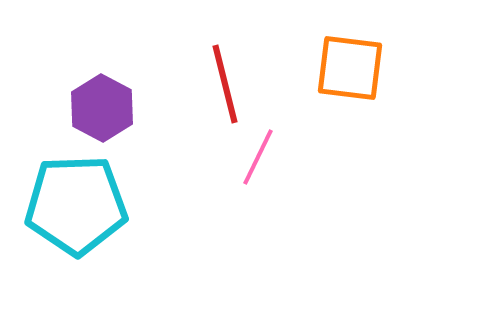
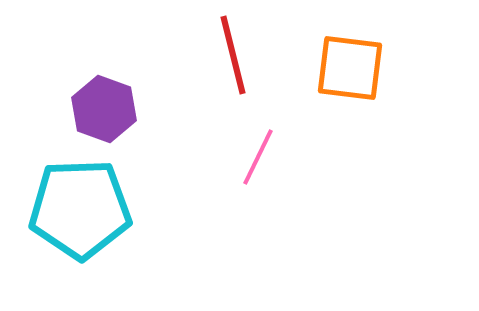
red line: moved 8 px right, 29 px up
purple hexagon: moved 2 px right, 1 px down; rotated 8 degrees counterclockwise
cyan pentagon: moved 4 px right, 4 px down
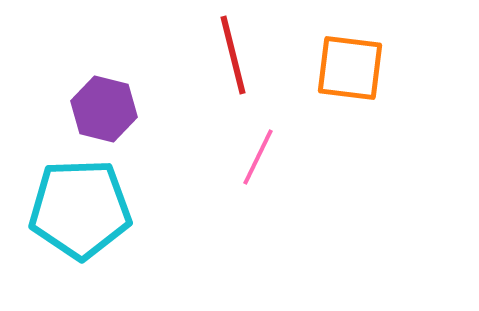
purple hexagon: rotated 6 degrees counterclockwise
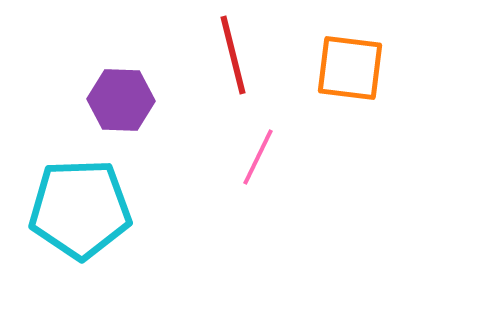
purple hexagon: moved 17 px right, 9 px up; rotated 12 degrees counterclockwise
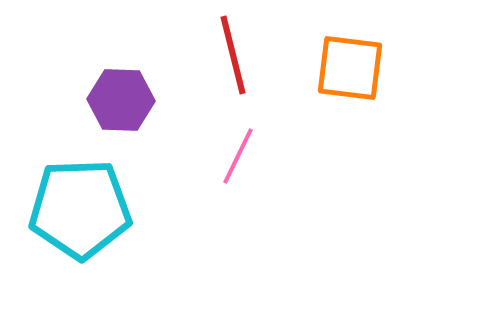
pink line: moved 20 px left, 1 px up
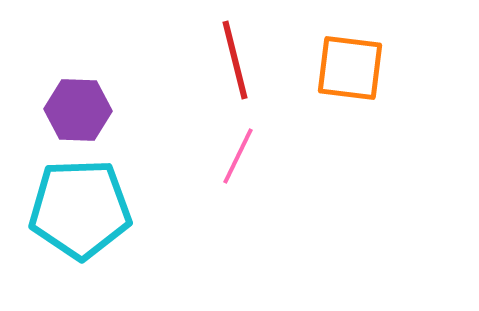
red line: moved 2 px right, 5 px down
purple hexagon: moved 43 px left, 10 px down
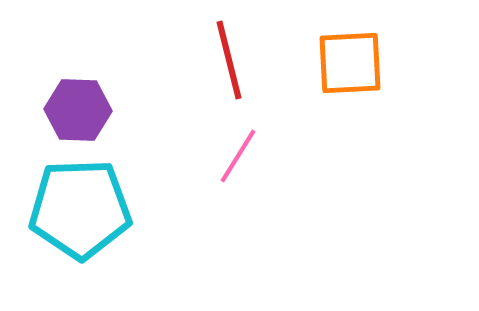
red line: moved 6 px left
orange square: moved 5 px up; rotated 10 degrees counterclockwise
pink line: rotated 6 degrees clockwise
